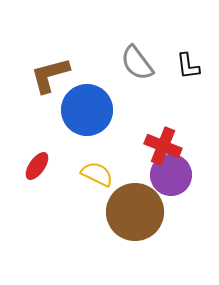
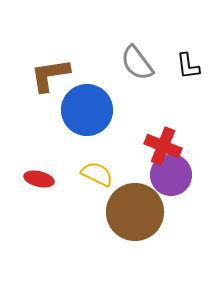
brown L-shape: rotated 6 degrees clockwise
red ellipse: moved 2 px right, 13 px down; rotated 68 degrees clockwise
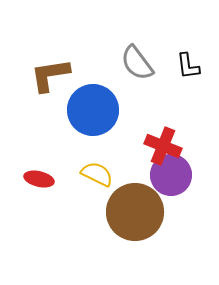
blue circle: moved 6 px right
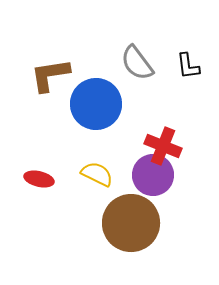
blue circle: moved 3 px right, 6 px up
purple circle: moved 18 px left
brown circle: moved 4 px left, 11 px down
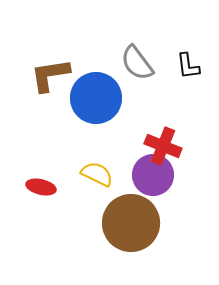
blue circle: moved 6 px up
red ellipse: moved 2 px right, 8 px down
